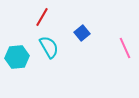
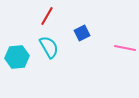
red line: moved 5 px right, 1 px up
blue square: rotated 14 degrees clockwise
pink line: rotated 55 degrees counterclockwise
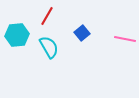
blue square: rotated 14 degrees counterclockwise
pink line: moved 9 px up
cyan hexagon: moved 22 px up
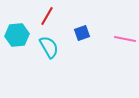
blue square: rotated 21 degrees clockwise
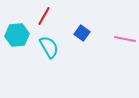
red line: moved 3 px left
blue square: rotated 35 degrees counterclockwise
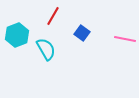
red line: moved 9 px right
cyan hexagon: rotated 15 degrees counterclockwise
cyan semicircle: moved 3 px left, 2 px down
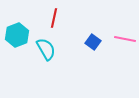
red line: moved 1 px right, 2 px down; rotated 18 degrees counterclockwise
blue square: moved 11 px right, 9 px down
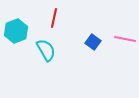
cyan hexagon: moved 1 px left, 4 px up
cyan semicircle: moved 1 px down
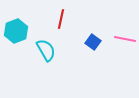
red line: moved 7 px right, 1 px down
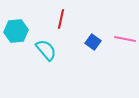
cyan hexagon: rotated 15 degrees clockwise
cyan semicircle: rotated 10 degrees counterclockwise
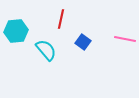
blue square: moved 10 px left
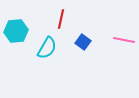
pink line: moved 1 px left, 1 px down
cyan semicircle: moved 1 px right, 2 px up; rotated 70 degrees clockwise
